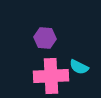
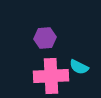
purple hexagon: rotated 10 degrees counterclockwise
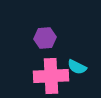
cyan semicircle: moved 2 px left
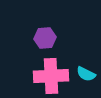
cyan semicircle: moved 9 px right, 7 px down
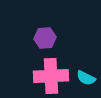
cyan semicircle: moved 4 px down
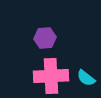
cyan semicircle: rotated 12 degrees clockwise
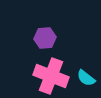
pink cross: rotated 24 degrees clockwise
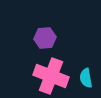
cyan semicircle: rotated 42 degrees clockwise
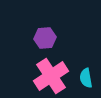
pink cross: rotated 36 degrees clockwise
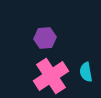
cyan semicircle: moved 6 px up
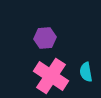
pink cross: rotated 24 degrees counterclockwise
